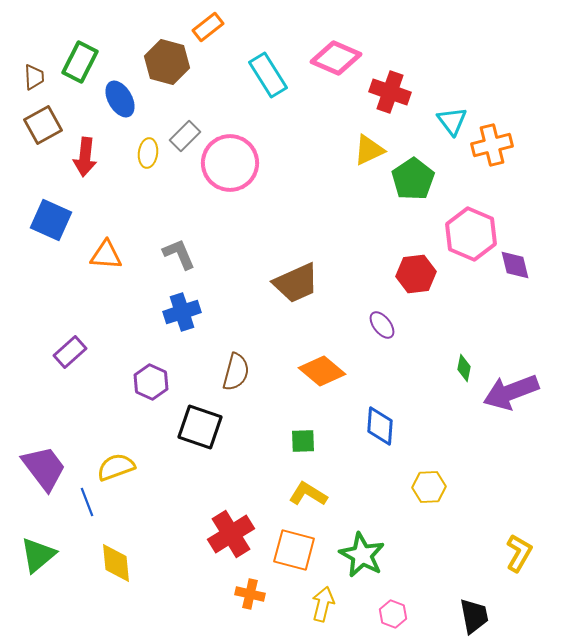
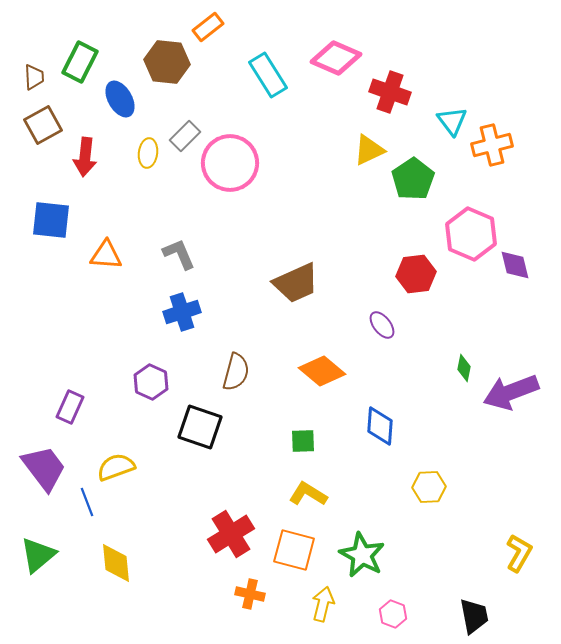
brown hexagon at (167, 62): rotated 9 degrees counterclockwise
blue square at (51, 220): rotated 18 degrees counterclockwise
purple rectangle at (70, 352): moved 55 px down; rotated 24 degrees counterclockwise
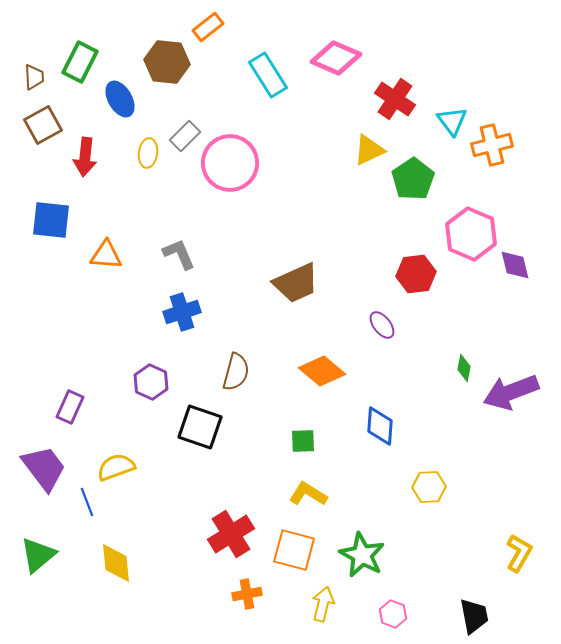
red cross at (390, 92): moved 5 px right, 7 px down; rotated 15 degrees clockwise
orange cross at (250, 594): moved 3 px left; rotated 24 degrees counterclockwise
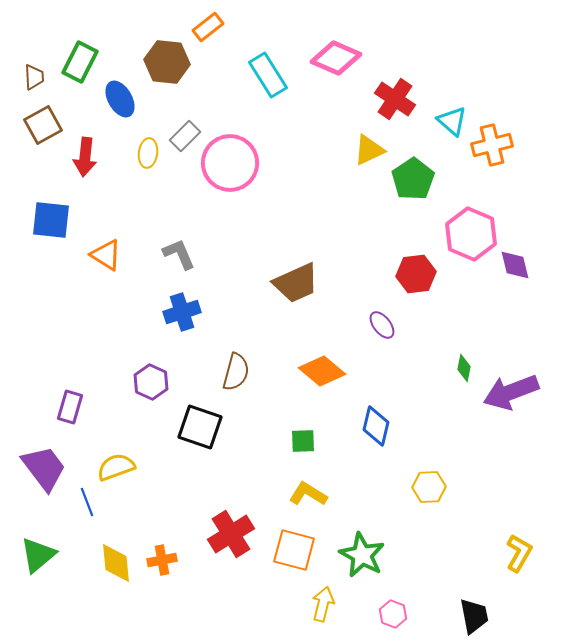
cyan triangle at (452, 121): rotated 12 degrees counterclockwise
orange triangle at (106, 255): rotated 28 degrees clockwise
purple rectangle at (70, 407): rotated 8 degrees counterclockwise
blue diamond at (380, 426): moved 4 px left; rotated 9 degrees clockwise
orange cross at (247, 594): moved 85 px left, 34 px up
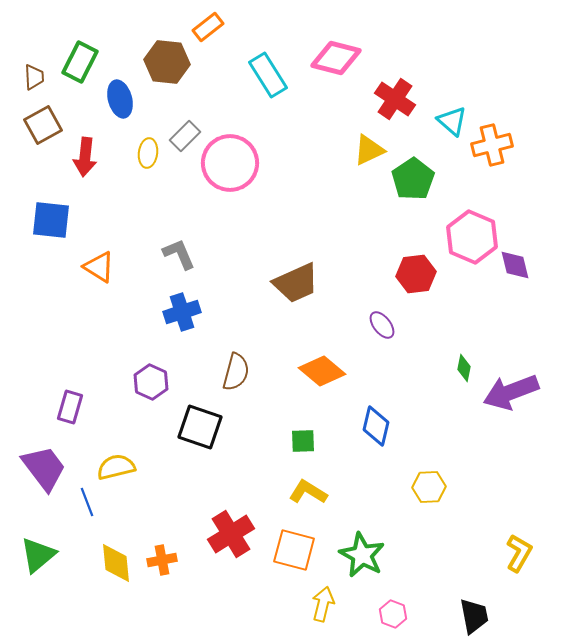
pink diamond at (336, 58): rotated 9 degrees counterclockwise
blue ellipse at (120, 99): rotated 15 degrees clockwise
pink hexagon at (471, 234): moved 1 px right, 3 px down
orange triangle at (106, 255): moved 7 px left, 12 px down
yellow semicircle at (116, 467): rotated 6 degrees clockwise
yellow L-shape at (308, 494): moved 2 px up
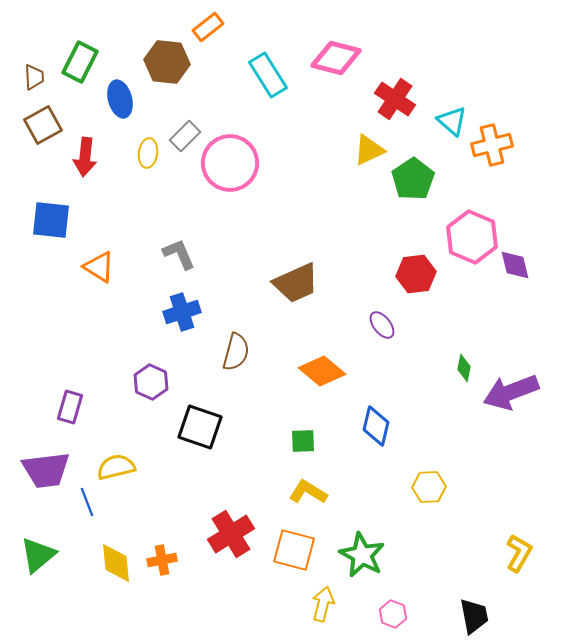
brown semicircle at (236, 372): moved 20 px up
purple trapezoid at (44, 468): moved 2 px right, 2 px down; rotated 120 degrees clockwise
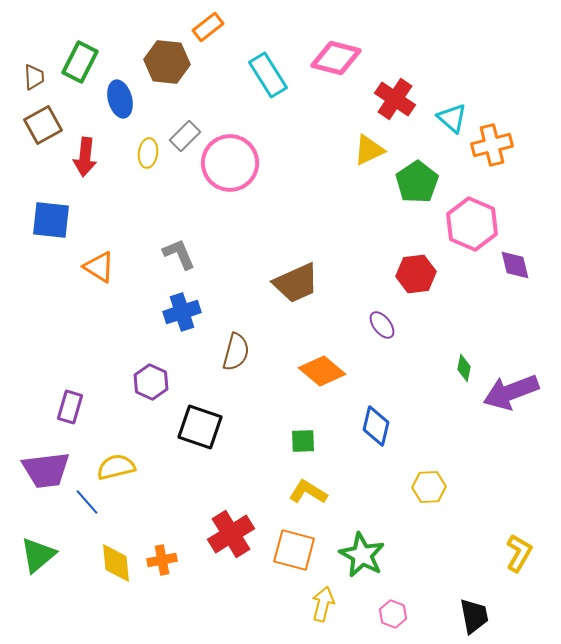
cyan triangle at (452, 121): moved 3 px up
green pentagon at (413, 179): moved 4 px right, 3 px down
pink hexagon at (472, 237): moved 13 px up
blue line at (87, 502): rotated 20 degrees counterclockwise
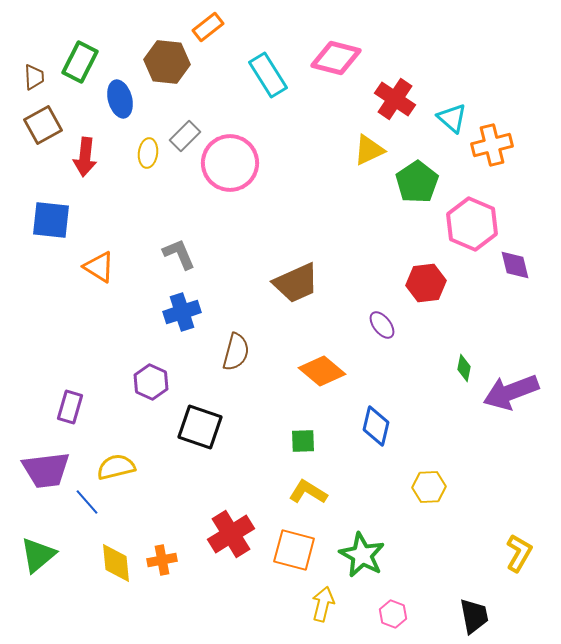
red hexagon at (416, 274): moved 10 px right, 9 px down
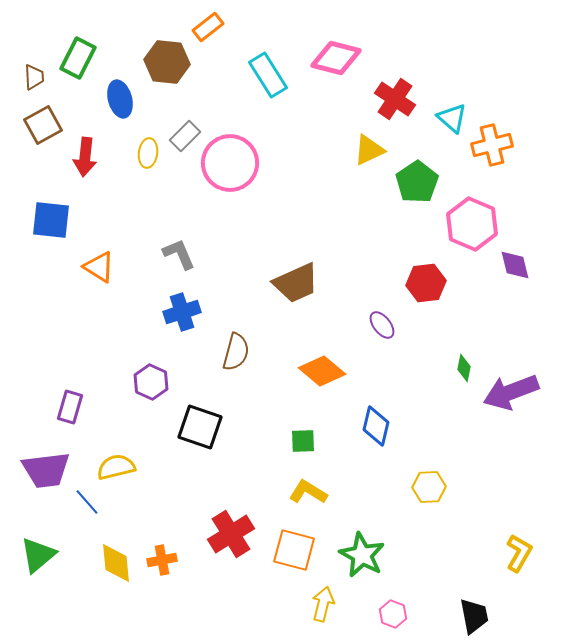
green rectangle at (80, 62): moved 2 px left, 4 px up
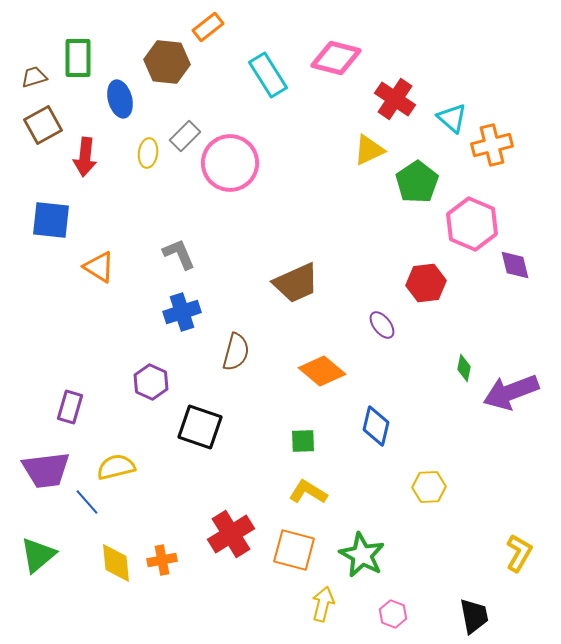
green rectangle at (78, 58): rotated 27 degrees counterclockwise
brown trapezoid at (34, 77): rotated 104 degrees counterclockwise
